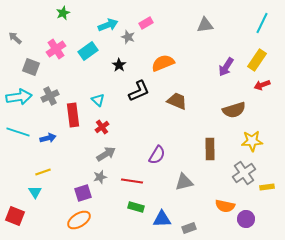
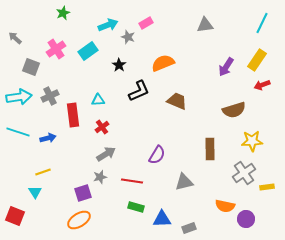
cyan triangle at (98, 100): rotated 48 degrees counterclockwise
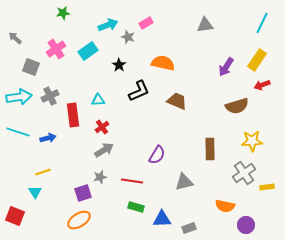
green star at (63, 13): rotated 16 degrees clockwise
orange semicircle at (163, 63): rotated 35 degrees clockwise
brown semicircle at (234, 110): moved 3 px right, 4 px up
gray arrow at (106, 154): moved 2 px left, 4 px up
purple circle at (246, 219): moved 6 px down
